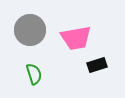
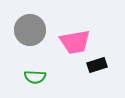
pink trapezoid: moved 1 px left, 4 px down
green semicircle: moved 1 px right, 3 px down; rotated 110 degrees clockwise
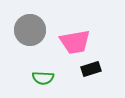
black rectangle: moved 6 px left, 4 px down
green semicircle: moved 8 px right, 1 px down
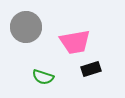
gray circle: moved 4 px left, 3 px up
green semicircle: moved 1 px up; rotated 15 degrees clockwise
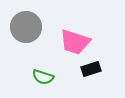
pink trapezoid: rotated 28 degrees clockwise
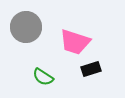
green semicircle: rotated 15 degrees clockwise
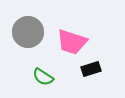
gray circle: moved 2 px right, 5 px down
pink trapezoid: moved 3 px left
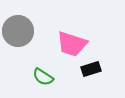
gray circle: moved 10 px left, 1 px up
pink trapezoid: moved 2 px down
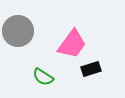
pink trapezoid: rotated 72 degrees counterclockwise
